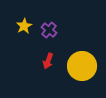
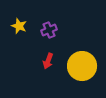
yellow star: moved 5 px left; rotated 21 degrees counterclockwise
purple cross: rotated 28 degrees clockwise
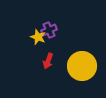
yellow star: moved 19 px right, 11 px down
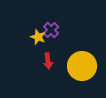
purple cross: moved 2 px right; rotated 21 degrees counterclockwise
red arrow: rotated 28 degrees counterclockwise
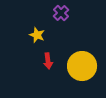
purple cross: moved 10 px right, 17 px up
yellow star: moved 1 px left, 2 px up
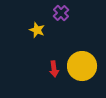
yellow star: moved 5 px up
red arrow: moved 6 px right, 8 px down
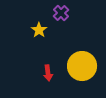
yellow star: moved 2 px right; rotated 14 degrees clockwise
red arrow: moved 6 px left, 4 px down
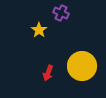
purple cross: rotated 21 degrees counterclockwise
red arrow: rotated 28 degrees clockwise
